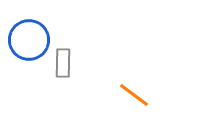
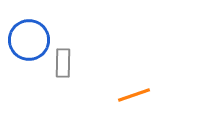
orange line: rotated 56 degrees counterclockwise
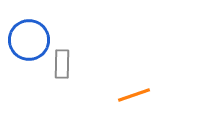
gray rectangle: moved 1 px left, 1 px down
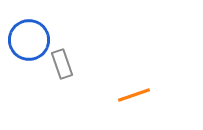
gray rectangle: rotated 20 degrees counterclockwise
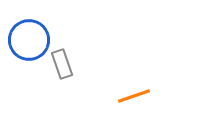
orange line: moved 1 px down
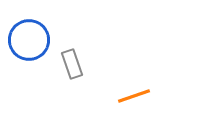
gray rectangle: moved 10 px right
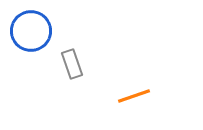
blue circle: moved 2 px right, 9 px up
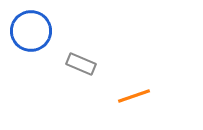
gray rectangle: moved 9 px right; rotated 48 degrees counterclockwise
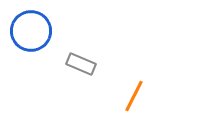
orange line: rotated 44 degrees counterclockwise
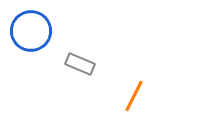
gray rectangle: moved 1 px left
